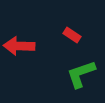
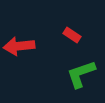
red arrow: rotated 8 degrees counterclockwise
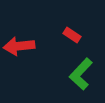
green L-shape: rotated 28 degrees counterclockwise
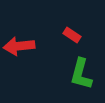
green L-shape: rotated 28 degrees counterclockwise
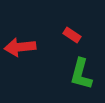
red arrow: moved 1 px right, 1 px down
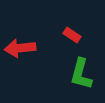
red arrow: moved 1 px down
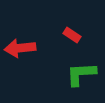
green L-shape: rotated 72 degrees clockwise
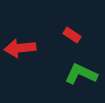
green L-shape: rotated 28 degrees clockwise
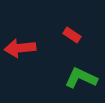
green L-shape: moved 4 px down
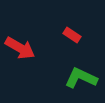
red arrow: rotated 144 degrees counterclockwise
